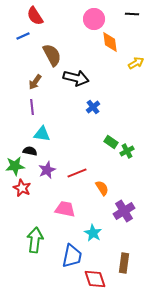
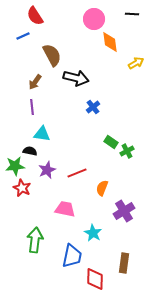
orange semicircle: rotated 126 degrees counterclockwise
red diamond: rotated 20 degrees clockwise
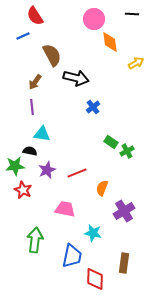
red star: moved 1 px right, 2 px down
cyan star: rotated 18 degrees counterclockwise
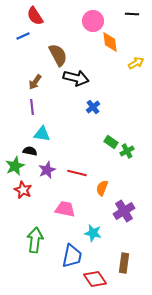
pink circle: moved 1 px left, 2 px down
brown semicircle: moved 6 px right
green star: rotated 18 degrees counterclockwise
red line: rotated 36 degrees clockwise
red diamond: rotated 35 degrees counterclockwise
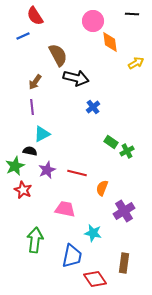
cyan triangle: rotated 36 degrees counterclockwise
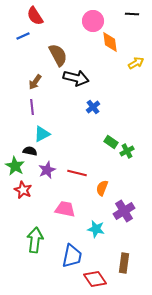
green star: rotated 18 degrees counterclockwise
cyan star: moved 3 px right, 4 px up
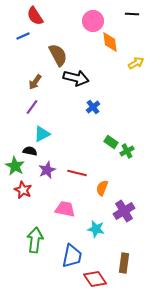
purple line: rotated 42 degrees clockwise
